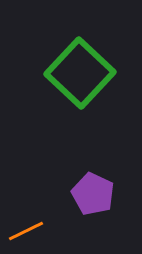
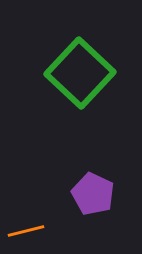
orange line: rotated 12 degrees clockwise
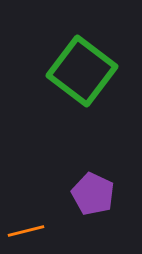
green square: moved 2 px right, 2 px up; rotated 6 degrees counterclockwise
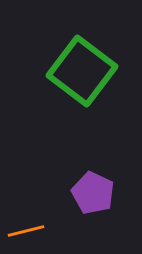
purple pentagon: moved 1 px up
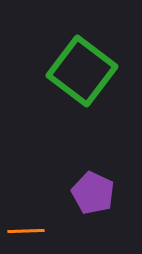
orange line: rotated 12 degrees clockwise
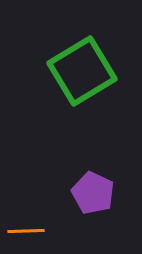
green square: rotated 22 degrees clockwise
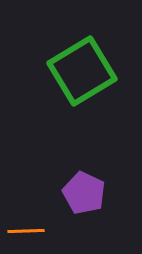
purple pentagon: moved 9 px left
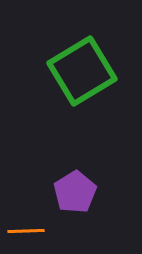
purple pentagon: moved 9 px left, 1 px up; rotated 15 degrees clockwise
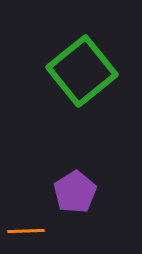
green square: rotated 8 degrees counterclockwise
